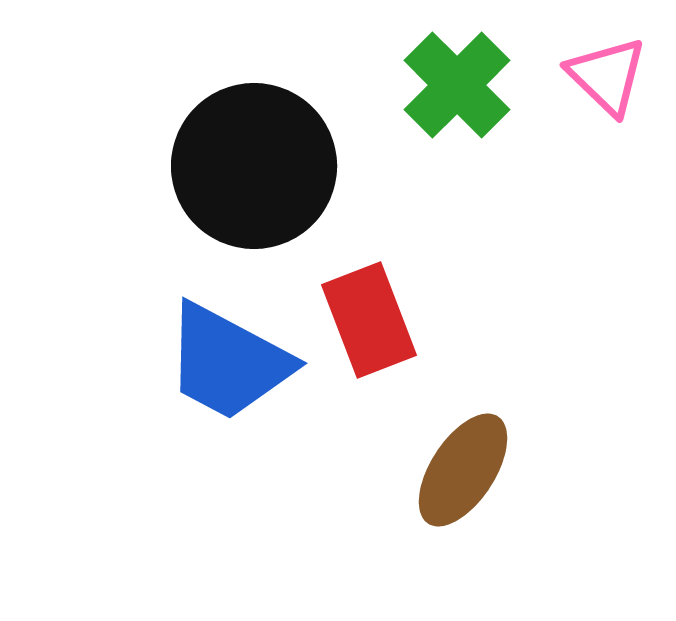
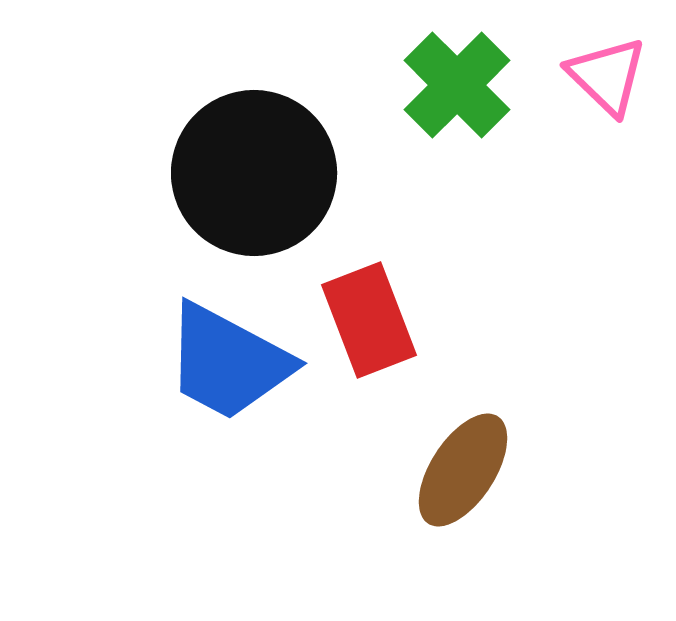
black circle: moved 7 px down
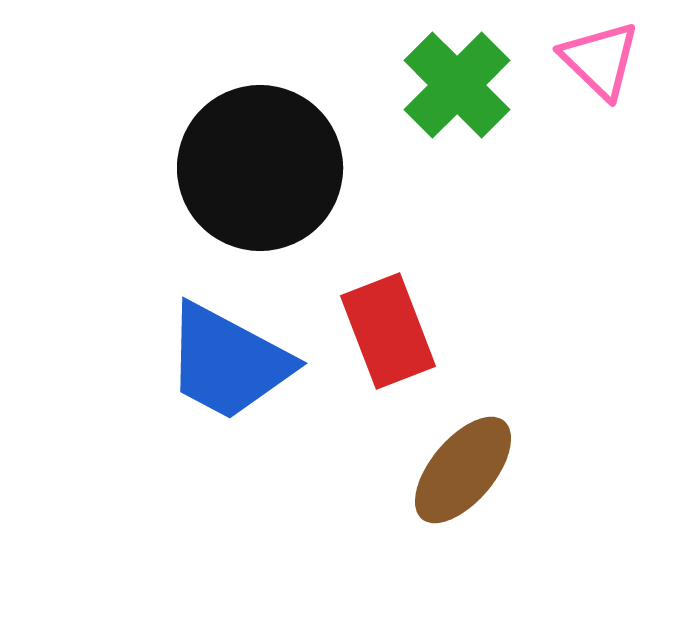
pink triangle: moved 7 px left, 16 px up
black circle: moved 6 px right, 5 px up
red rectangle: moved 19 px right, 11 px down
brown ellipse: rotated 7 degrees clockwise
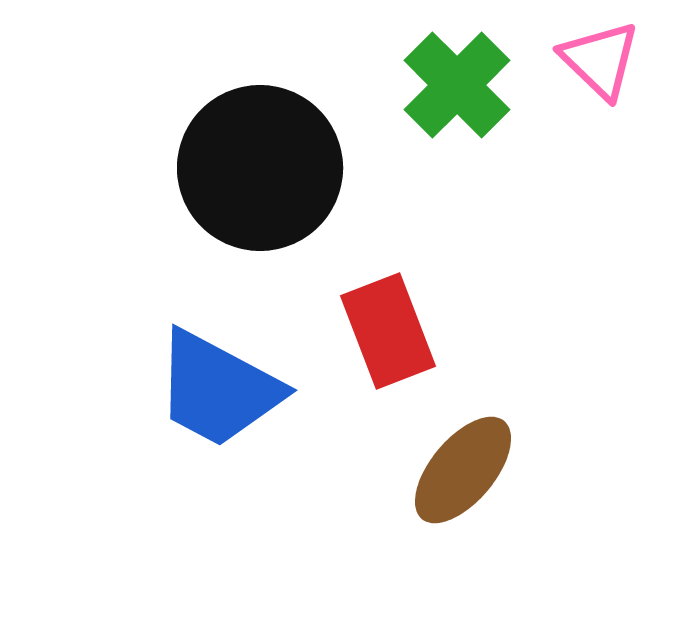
blue trapezoid: moved 10 px left, 27 px down
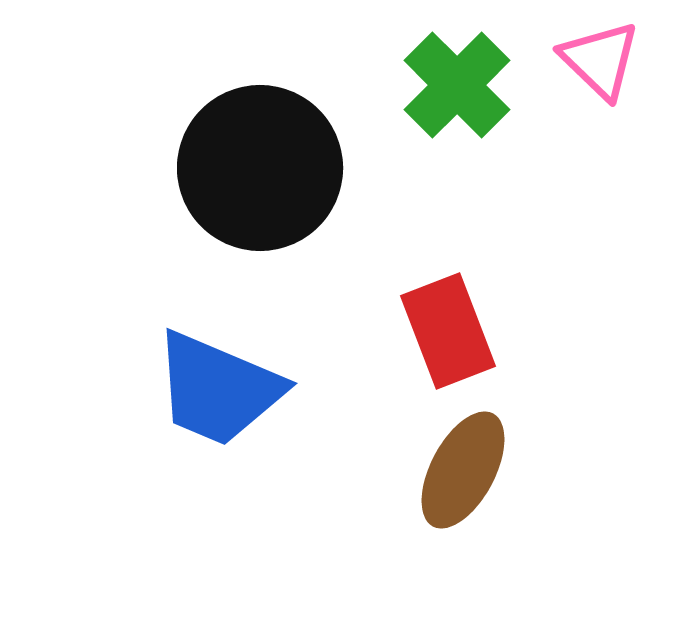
red rectangle: moved 60 px right
blue trapezoid: rotated 5 degrees counterclockwise
brown ellipse: rotated 12 degrees counterclockwise
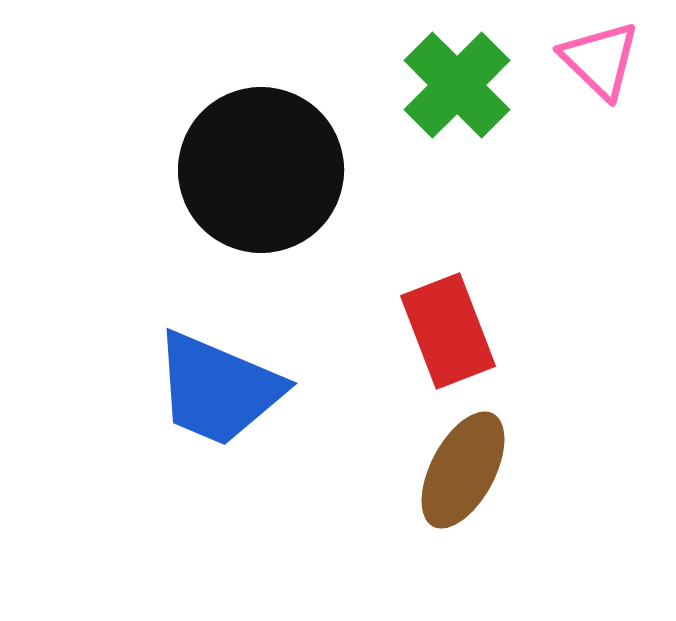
black circle: moved 1 px right, 2 px down
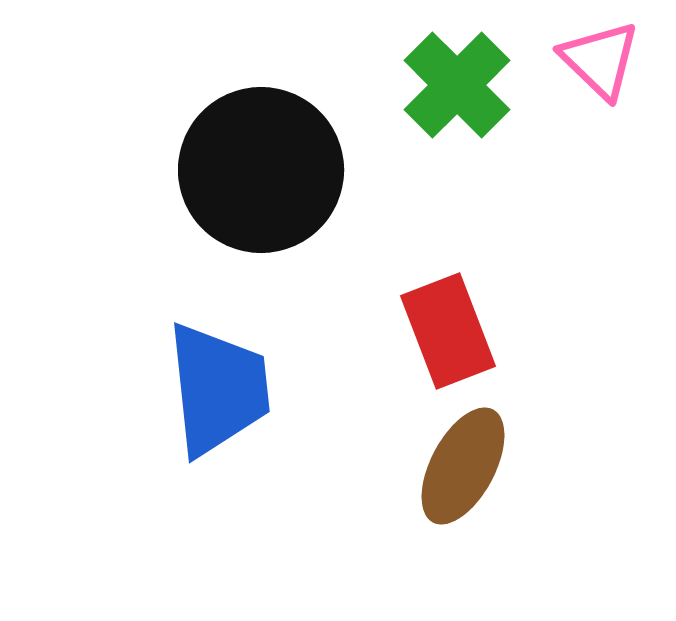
blue trapezoid: rotated 119 degrees counterclockwise
brown ellipse: moved 4 px up
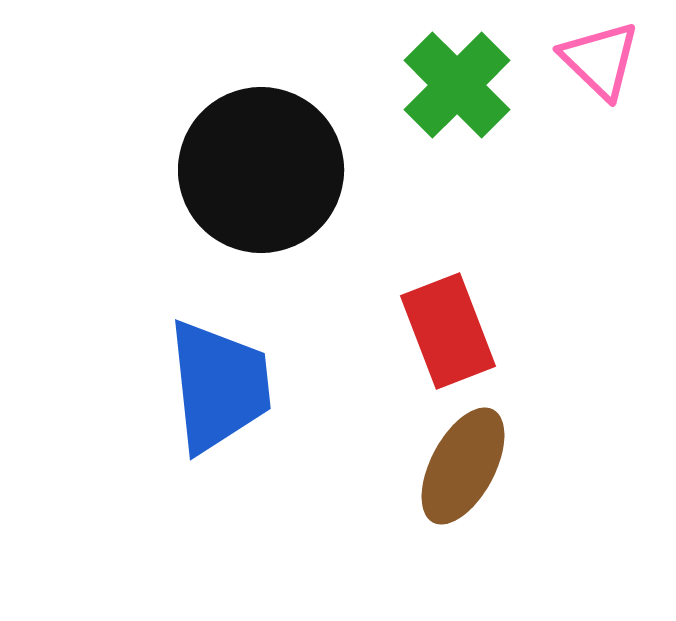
blue trapezoid: moved 1 px right, 3 px up
